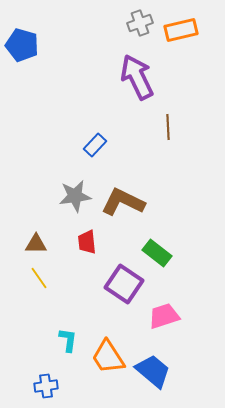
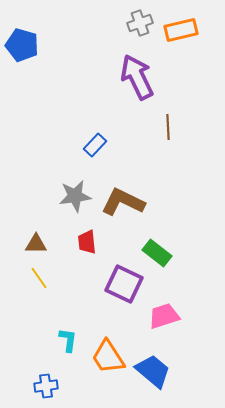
purple square: rotated 9 degrees counterclockwise
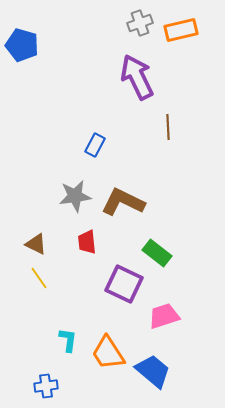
blue rectangle: rotated 15 degrees counterclockwise
brown triangle: rotated 25 degrees clockwise
orange trapezoid: moved 4 px up
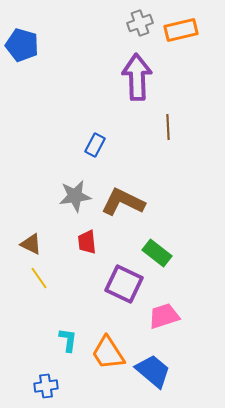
purple arrow: rotated 24 degrees clockwise
brown triangle: moved 5 px left
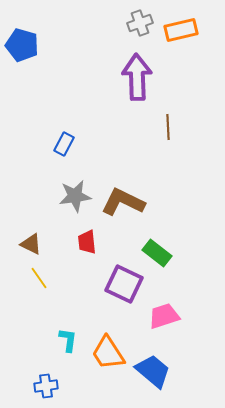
blue rectangle: moved 31 px left, 1 px up
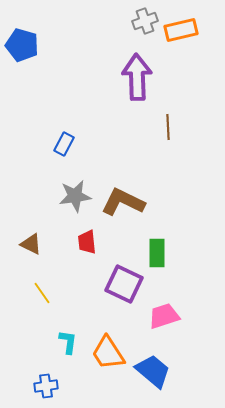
gray cross: moved 5 px right, 2 px up
green rectangle: rotated 52 degrees clockwise
yellow line: moved 3 px right, 15 px down
cyan L-shape: moved 2 px down
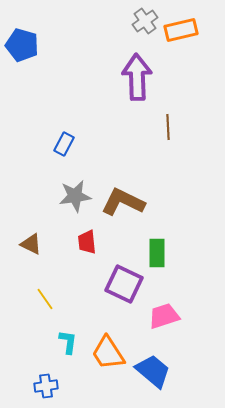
gray cross: rotated 15 degrees counterclockwise
yellow line: moved 3 px right, 6 px down
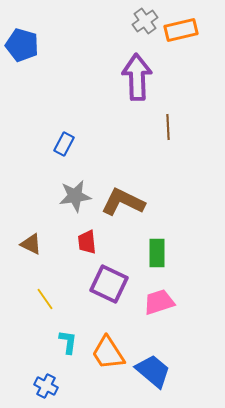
purple square: moved 15 px left
pink trapezoid: moved 5 px left, 14 px up
blue cross: rotated 35 degrees clockwise
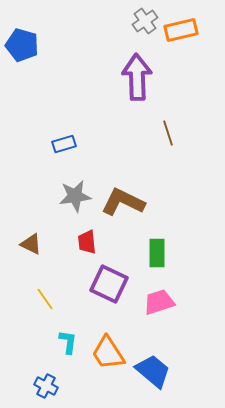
brown line: moved 6 px down; rotated 15 degrees counterclockwise
blue rectangle: rotated 45 degrees clockwise
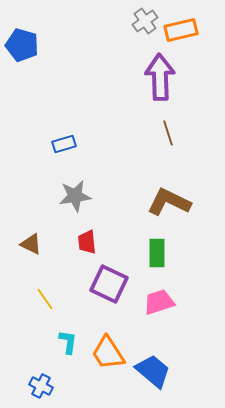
purple arrow: moved 23 px right
brown L-shape: moved 46 px right
blue cross: moved 5 px left
